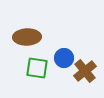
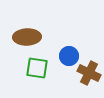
blue circle: moved 5 px right, 2 px up
brown cross: moved 4 px right, 2 px down; rotated 25 degrees counterclockwise
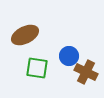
brown ellipse: moved 2 px left, 2 px up; rotated 24 degrees counterclockwise
brown cross: moved 3 px left, 1 px up
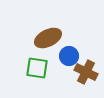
brown ellipse: moved 23 px right, 3 px down
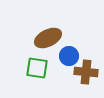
brown cross: rotated 20 degrees counterclockwise
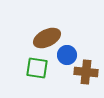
brown ellipse: moved 1 px left
blue circle: moved 2 px left, 1 px up
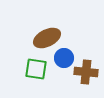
blue circle: moved 3 px left, 3 px down
green square: moved 1 px left, 1 px down
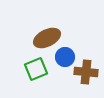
blue circle: moved 1 px right, 1 px up
green square: rotated 30 degrees counterclockwise
